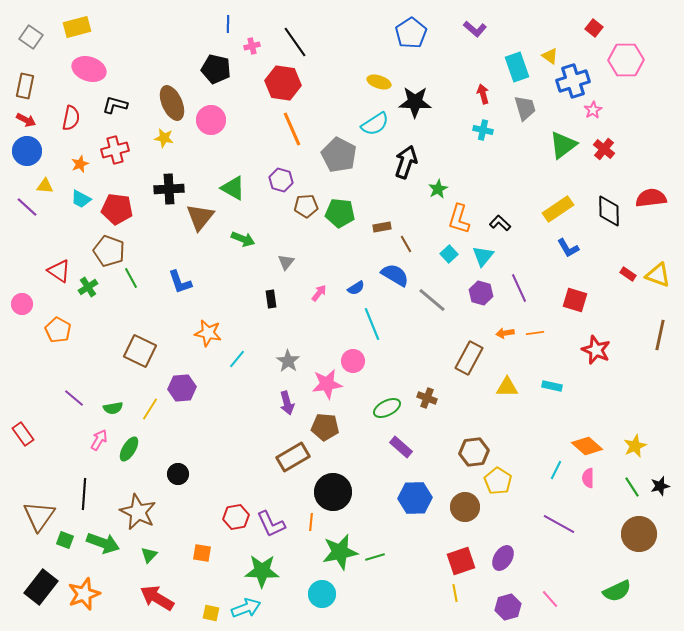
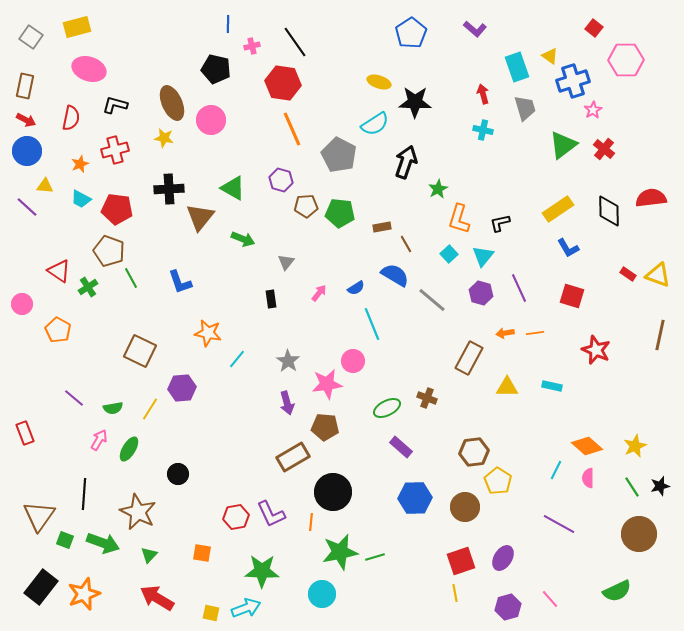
black L-shape at (500, 223): rotated 55 degrees counterclockwise
red square at (575, 300): moved 3 px left, 4 px up
red rectangle at (23, 434): moved 2 px right, 1 px up; rotated 15 degrees clockwise
purple L-shape at (271, 524): moved 10 px up
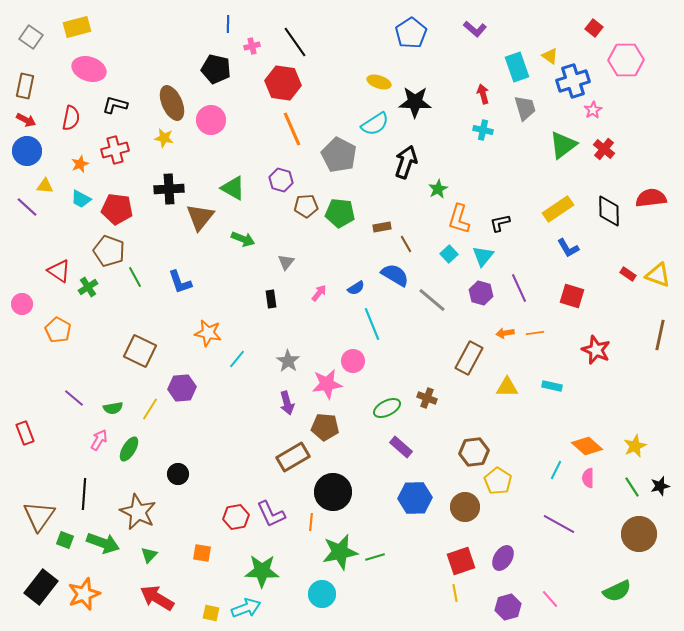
green line at (131, 278): moved 4 px right, 1 px up
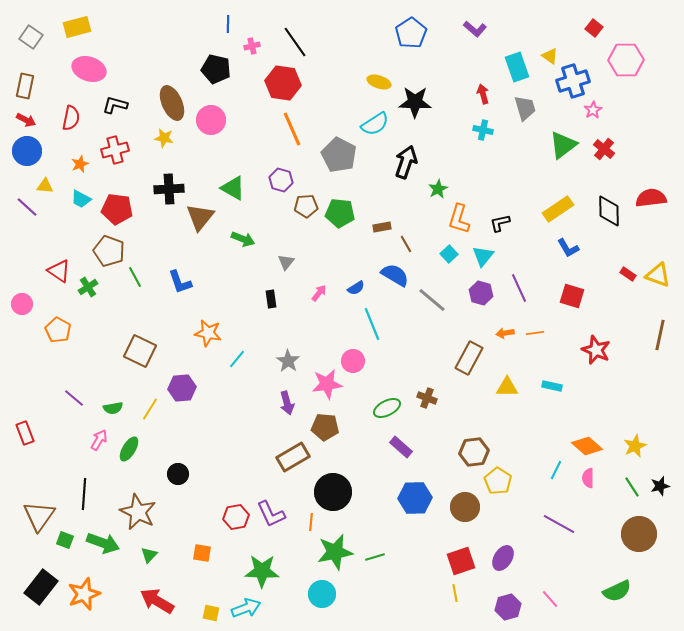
green star at (340, 552): moved 5 px left
red arrow at (157, 598): moved 3 px down
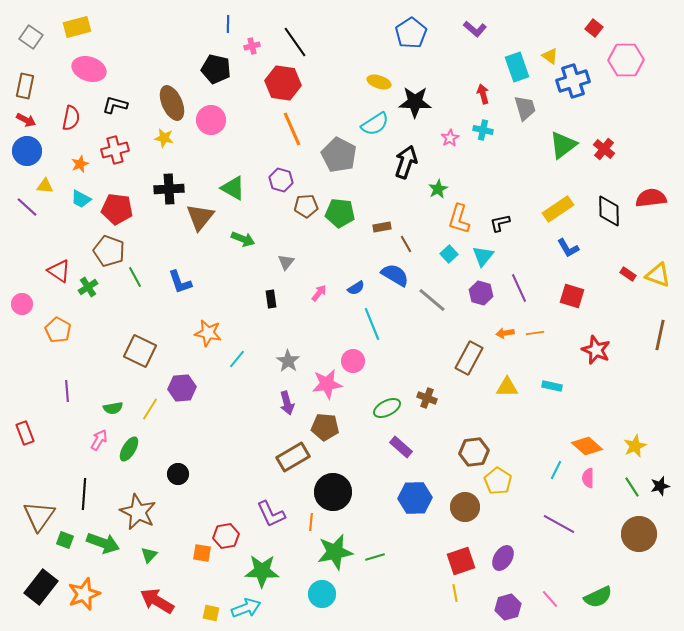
pink star at (593, 110): moved 143 px left, 28 px down
purple line at (74, 398): moved 7 px left, 7 px up; rotated 45 degrees clockwise
red hexagon at (236, 517): moved 10 px left, 19 px down
green semicircle at (617, 591): moved 19 px left, 6 px down
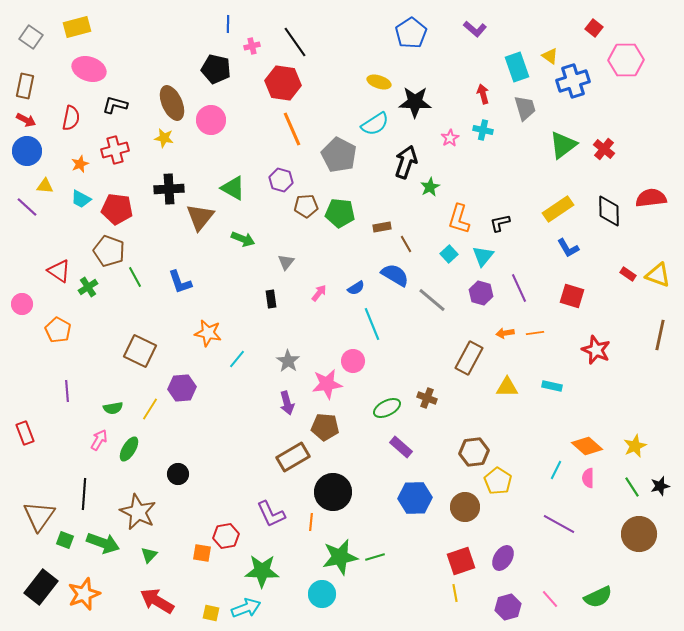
green star at (438, 189): moved 8 px left, 2 px up
green star at (335, 552): moved 5 px right, 5 px down
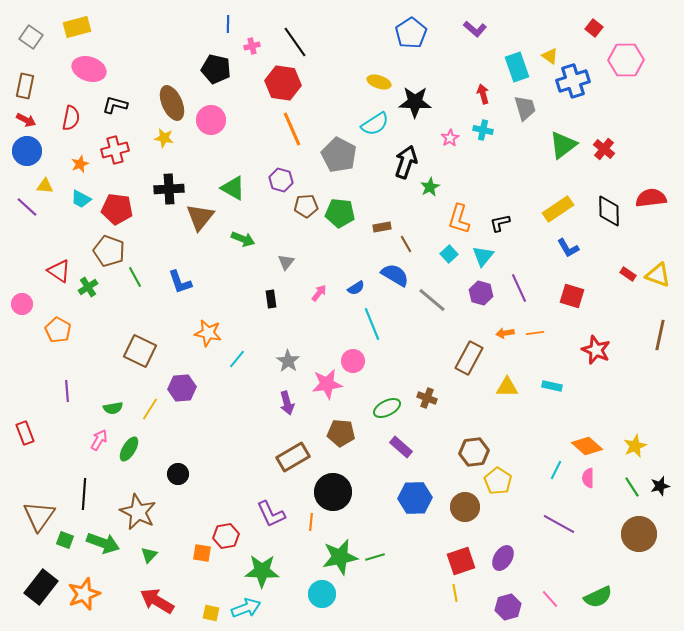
brown pentagon at (325, 427): moved 16 px right, 6 px down
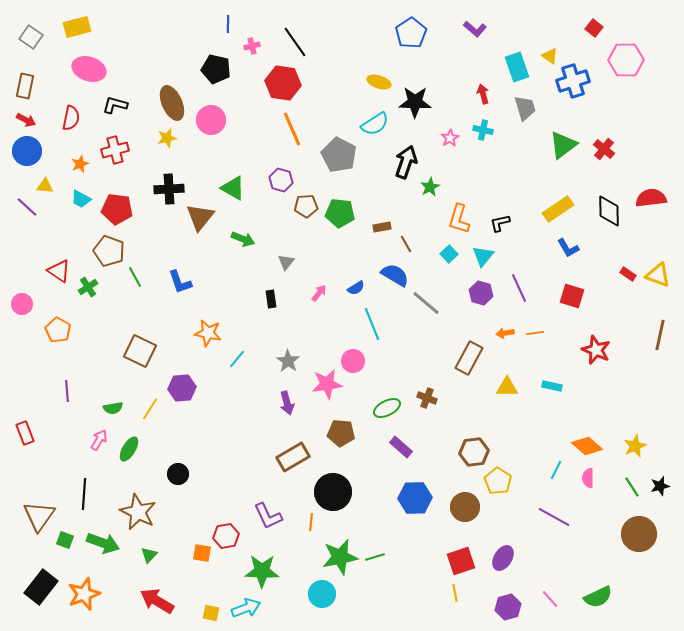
yellow star at (164, 138): moved 3 px right; rotated 24 degrees counterclockwise
gray line at (432, 300): moved 6 px left, 3 px down
purple L-shape at (271, 514): moved 3 px left, 2 px down
purple line at (559, 524): moved 5 px left, 7 px up
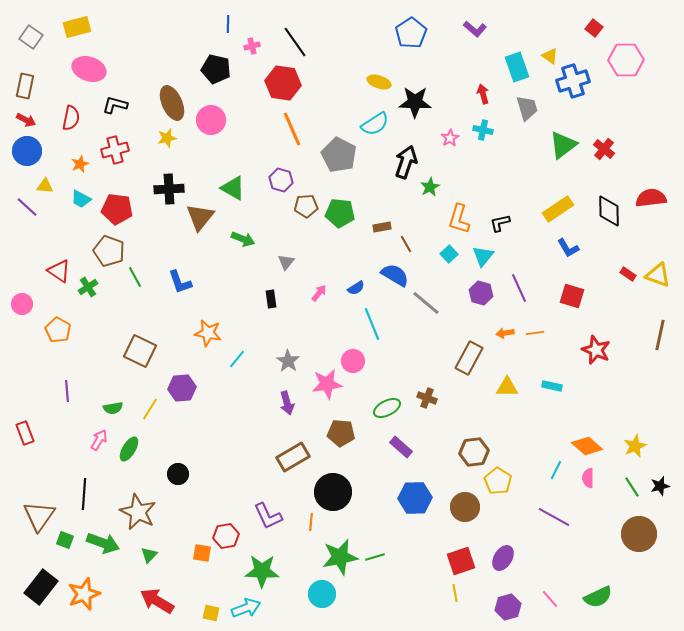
gray trapezoid at (525, 108): moved 2 px right
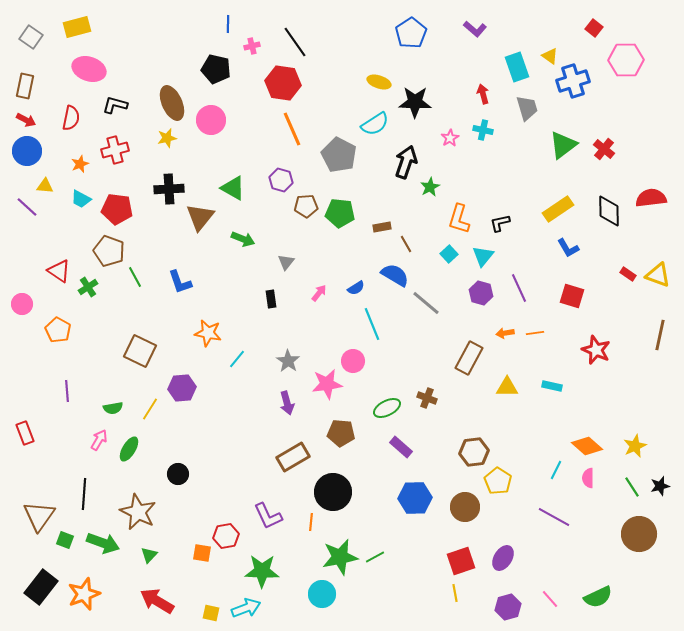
green line at (375, 557): rotated 12 degrees counterclockwise
